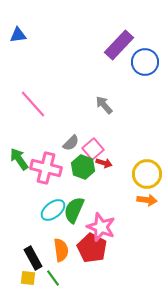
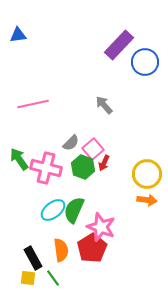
pink line: rotated 60 degrees counterclockwise
red arrow: rotated 98 degrees clockwise
red pentagon: rotated 12 degrees clockwise
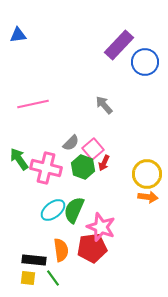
orange arrow: moved 1 px right, 3 px up
red pentagon: rotated 24 degrees clockwise
black rectangle: moved 1 px right, 2 px down; rotated 55 degrees counterclockwise
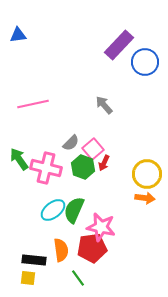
orange arrow: moved 3 px left, 1 px down
pink star: rotated 8 degrees counterclockwise
green line: moved 25 px right
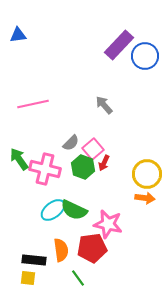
blue circle: moved 6 px up
pink cross: moved 1 px left, 1 px down
green semicircle: rotated 88 degrees counterclockwise
pink star: moved 7 px right, 3 px up
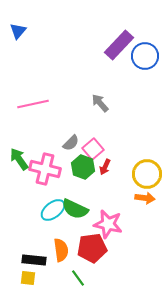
blue triangle: moved 4 px up; rotated 42 degrees counterclockwise
gray arrow: moved 4 px left, 2 px up
red arrow: moved 1 px right, 4 px down
green semicircle: moved 1 px right, 1 px up
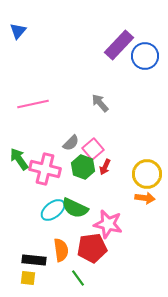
green semicircle: moved 1 px up
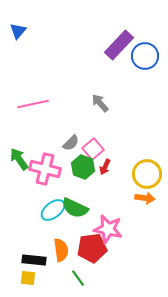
pink star: moved 5 px down
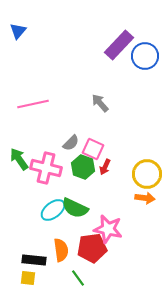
pink square: rotated 25 degrees counterclockwise
pink cross: moved 1 px right, 1 px up
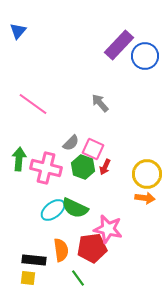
pink line: rotated 48 degrees clockwise
green arrow: rotated 40 degrees clockwise
